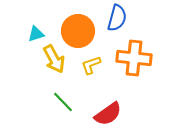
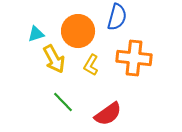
blue semicircle: moved 1 px up
yellow L-shape: rotated 40 degrees counterclockwise
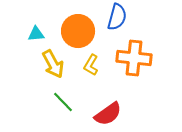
cyan triangle: rotated 12 degrees clockwise
yellow arrow: moved 1 px left, 5 px down
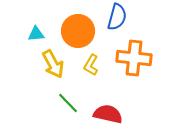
green line: moved 5 px right, 1 px down
red semicircle: rotated 132 degrees counterclockwise
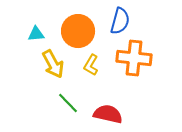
blue semicircle: moved 3 px right, 4 px down
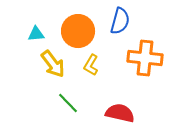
orange cross: moved 11 px right
yellow arrow: rotated 8 degrees counterclockwise
red semicircle: moved 12 px right, 1 px up
